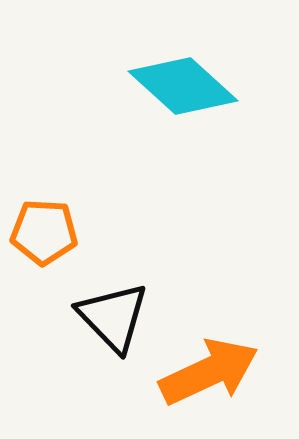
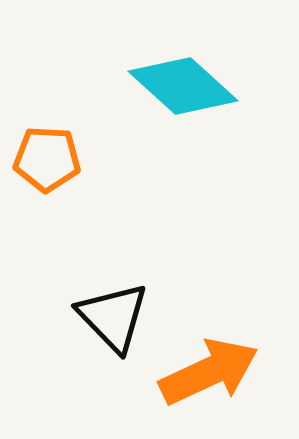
orange pentagon: moved 3 px right, 73 px up
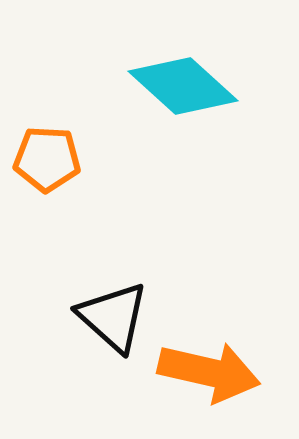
black triangle: rotated 4 degrees counterclockwise
orange arrow: rotated 38 degrees clockwise
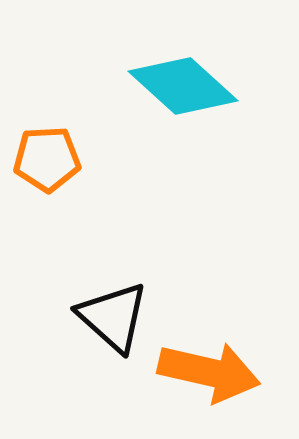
orange pentagon: rotated 6 degrees counterclockwise
